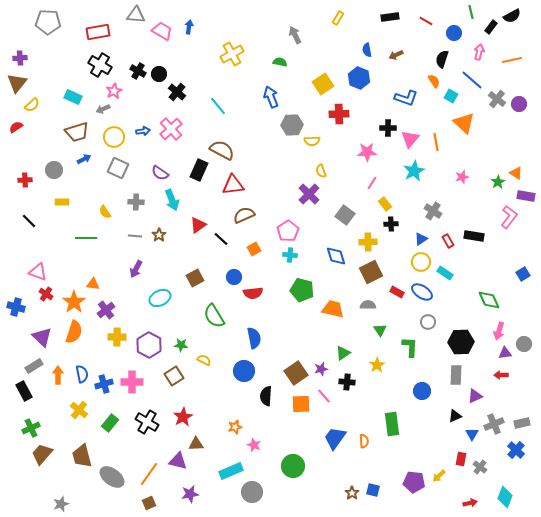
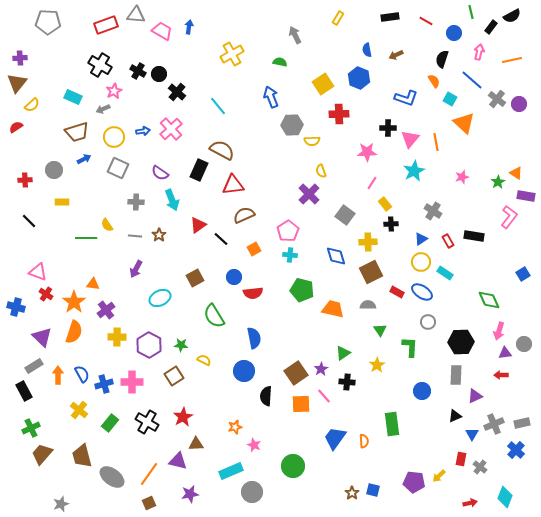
red rectangle at (98, 32): moved 8 px right, 7 px up; rotated 10 degrees counterclockwise
cyan square at (451, 96): moved 1 px left, 3 px down
yellow semicircle at (105, 212): moved 2 px right, 13 px down
purple star at (321, 369): rotated 16 degrees counterclockwise
blue semicircle at (82, 374): rotated 18 degrees counterclockwise
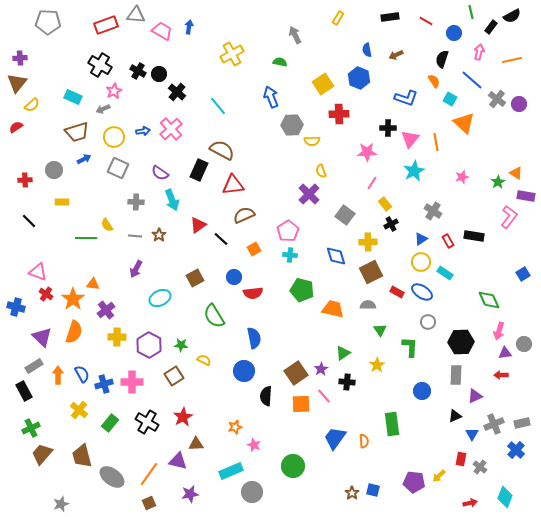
black cross at (391, 224): rotated 24 degrees counterclockwise
orange star at (74, 302): moved 1 px left, 3 px up
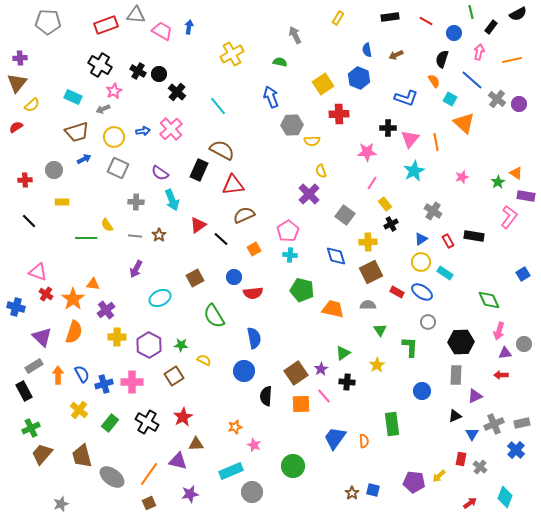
black semicircle at (512, 16): moved 6 px right, 2 px up
red arrow at (470, 503): rotated 24 degrees counterclockwise
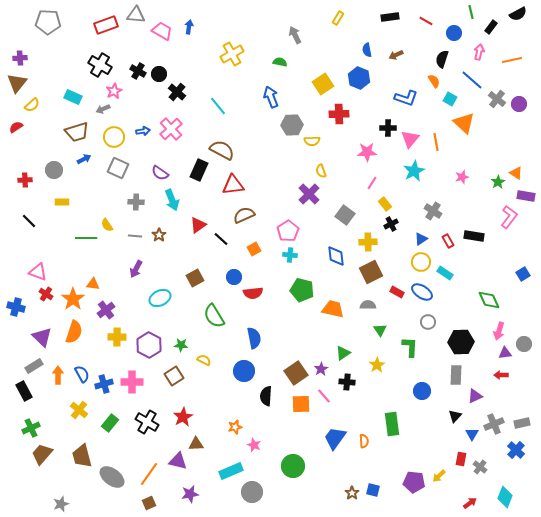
blue diamond at (336, 256): rotated 10 degrees clockwise
black triangle at (455, 416): rotated 24 degrees counterclockwise
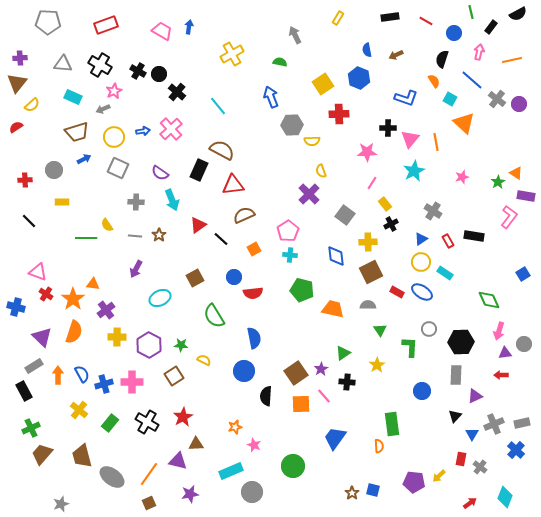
gray triangle at (136, 15): moved 73 px left, 49 px down
gray circle at (428, 322): moved 1 px right, 7 px down
orange semicircle at (364, 441): moved 15 px right, 5 px down
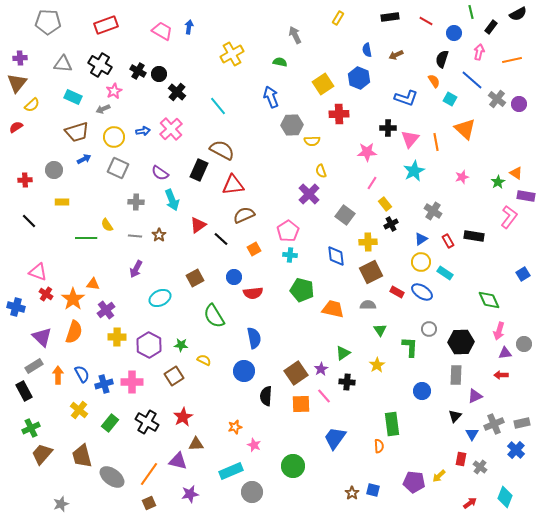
orange triangle at (464, 123): moved 1 px right, 6 px down
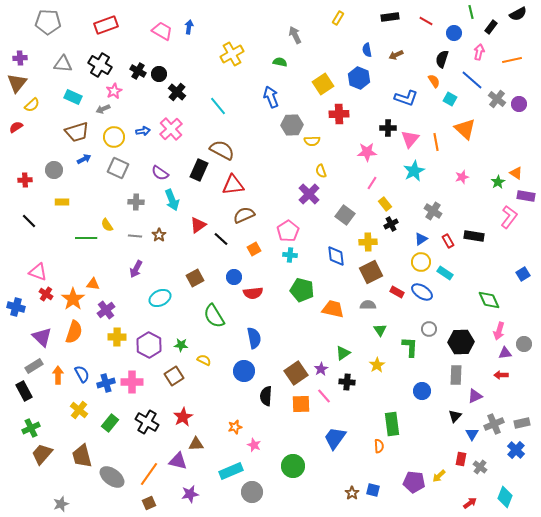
blue cross at (104, 384): moved 2 px right, 1 px up
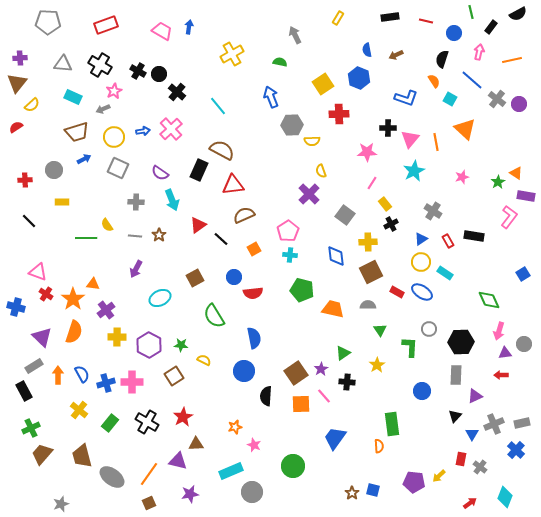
red line at (426, 21): rotated 16 degrees counterclockwise
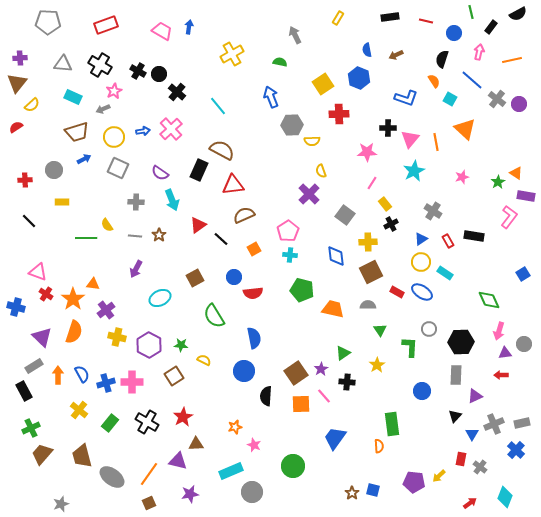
yellow cross at (117, 337): rotated 12 degrees clockwise
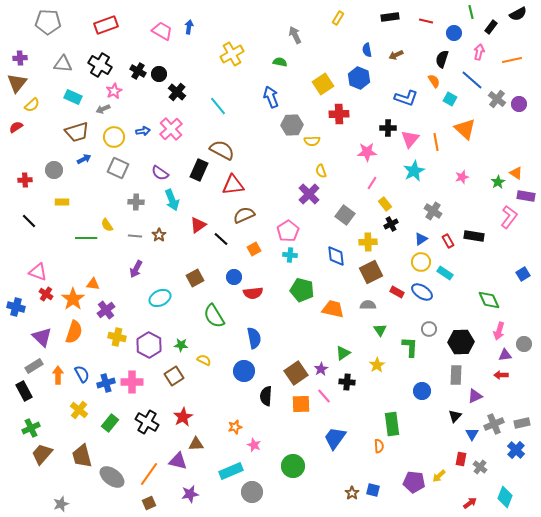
purple triangle at (505, 353): moved 2 px down
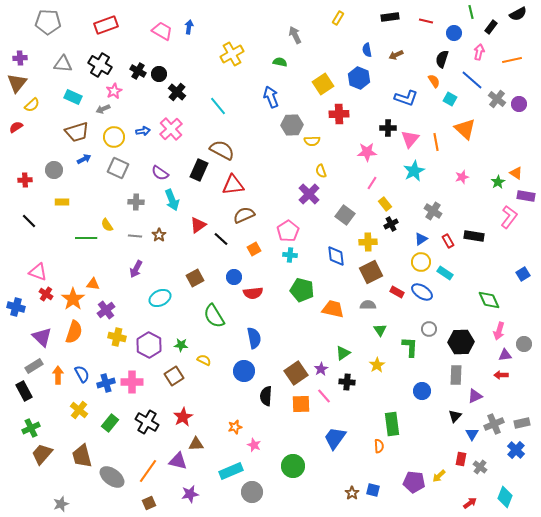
orange line at (149, 474): moved 1 px left, 3 px up
